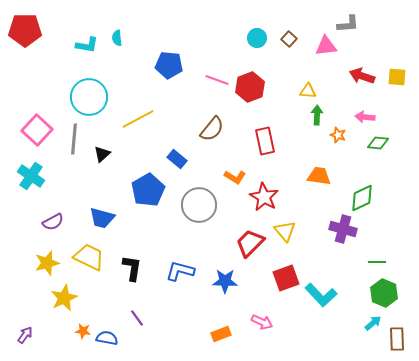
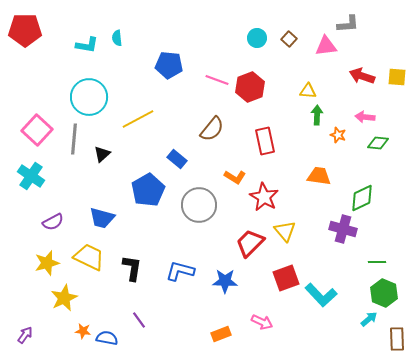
purple line at (137, 318): moved 2 px right, 2 px down
cyan arrow at (373, 323): moved 4 px left, 4 px up
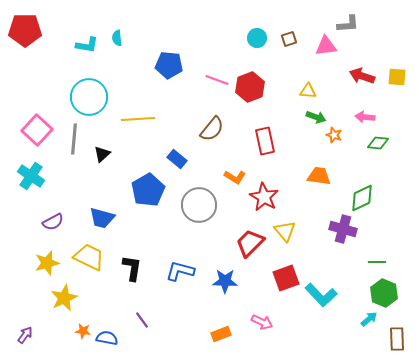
brown square at (289, 39): rotated 28 degrees clockwise
green arrow at (317, 115): moved 1 px left, 2 px down; rotated 108 degrees clockwise
yellow line at (138, 119): rotated 24 degrees clockwise
orange star at (338, 135): moved 4 px left
purple line at (139, 320): moved 3 px right
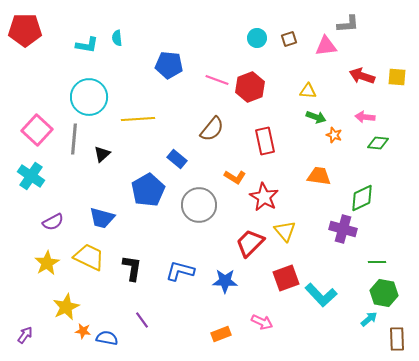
yellow star at (47, 263): rotated 15 degrees counterclockwise
green hexagon at (384, 293): rotated 12 degrees counterclockwise
yellow star at (64, 298): moved 2 px right, 9 px down
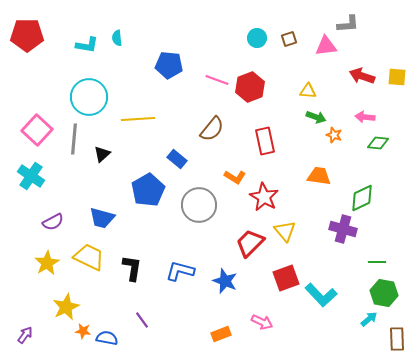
red pentagon at (25, 30): moved 2 px right, 5 px down
blue star at (225, 281): rotated 20 degrees clockwise
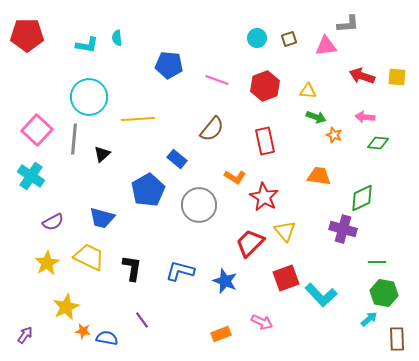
red hexagon at (250, 87): moved 15 px right, 1 px up
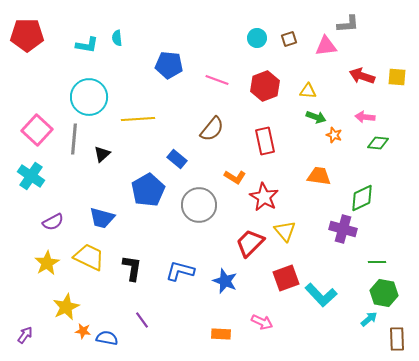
orange rectangle at (221, 334): rotated 24 degrees clockwise
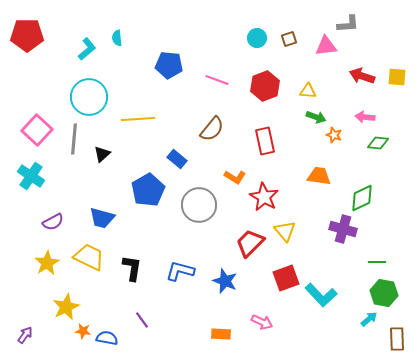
cyan L-shape at (87, 45): moved 4 px down; rotated 50 degrees counterclockwise
